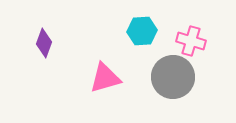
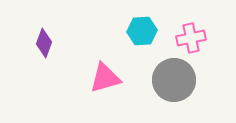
pink cross: moved 3 px up; rotated 28 degrees counterclockwise
gray circle: moved 1 px right, 3 px down
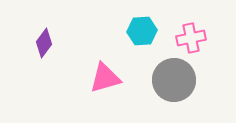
purple diamond: rotated 16 degrees clockwise
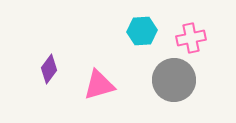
purple diamond: moved 5 px right, 26 px down
pink triangle: moved 6 px left, 7 px down
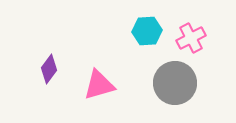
cyan hexagon: moved 5 px right
pink cross: rotated 16 degrees counterclockwise
gray circle: moved 1 px right, 3 px down
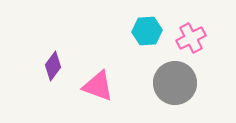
purple diamond: moved 4 px right, 3 px up
pink triangle: moved 1 px left, 1 px down; rotated 36 degrees clockwise
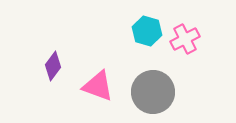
cyan hexagon: rotated 20 degrees clockwise
pink cross: moved 6 px left, 1 px down
gray circle: moved 22 px left, 9 px down
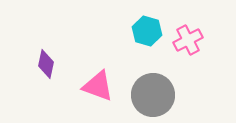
pink cross: moved 3 px right, 1 px down
purple diamond: moved 7 px left, 2 px up; rotated 24 degrees counterclockwise
gray circle: moved 3 px down
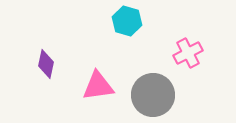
cyan hexagon: moved 20 px left, 10 px up
pink cross: moved 13 px down
pink triangle: rotated 28 degrees counterclockwise
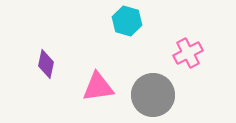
pink triangle: moved 1 px down
